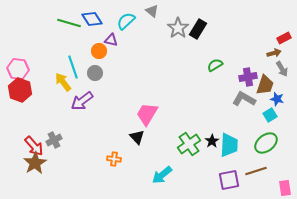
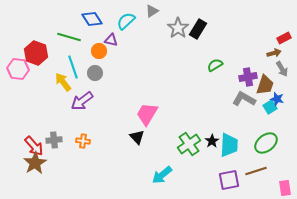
gray triangle: rotated 48 degrees clockwise
green line: moved 14 px down
red hexagon: moved 16 px right, 37 px up
cyan square: moved 8 px up
gray cross: rotated 21 degrees clockwise
orange cross: moved 31 px left, 18 px up
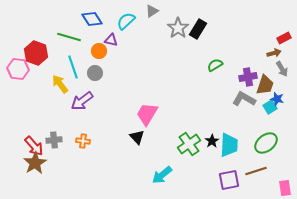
yellow arrow: moved 3 px left, 2 px down
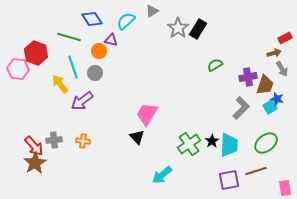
red rectangle: moved 1 px right
gray L-shape: moved 3 px left, 9 px down; rotated 105 degrees clockwise
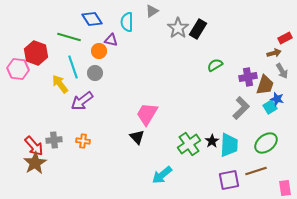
cyan semicircle: moved 1 px right, 1 px down; rotated 48 degrees counterclockwise
gray arrow: moved 2 px down
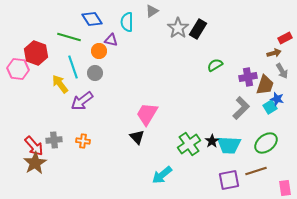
cyan trapezoid: rotated 90 degrees clockwise
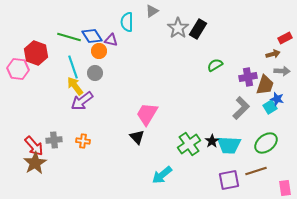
blue diamond: moved 17 px down
brown arrow: moved 1 px left, 1 px down
gray arrow: rotated 56 degrees counterclockwise
yellow arrow: moved 15 px right, 2 px down
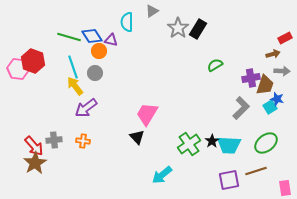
red hexagon: moved 3 px left, 8 px down
purple cross: moved 3 px right, 1 px down
purple arrow: moved 4 px right, 7 px down
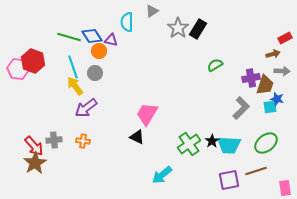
cyan square: rotated 24 degrees clockwise
black triangle: rotated 21 degrees counterclockwise
